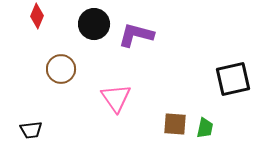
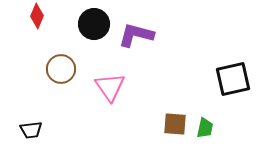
pink triangle: moved 6 px left, 11 px up
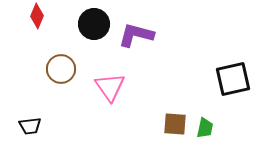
black trapezoid: moved 1 px left, 4 px up
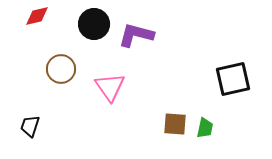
red diamond: rotated 55 degrees clockwise
black trapezoid: rotated 115 degrees clockwise
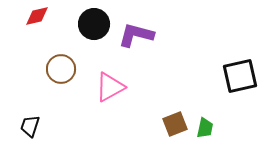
black square: moved 7 px right, 3 px up
pink triangle: rotated 36 degrees clockwise
brown square: rotated 25 degrees counterclockwise
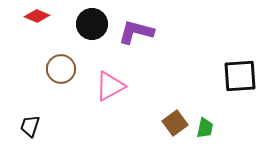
red diamond: rotated 35 degrees clockwise
black circle: moved 2 px left
purple L-shape: moved 3 px up
black square: rotated 9 degrees clockwise
pink triangle: moved 1 px up
brown square: moved 1 px up; rotated 15 degrees counterclockwise
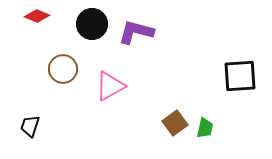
brown circle: moved 2 px right
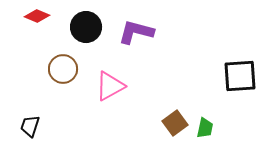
black circle: moved 6 px left, 3 px down
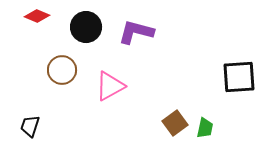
brown circle: moved 1 px left, 1 px down
black square: moved 1 px left, 1 px down
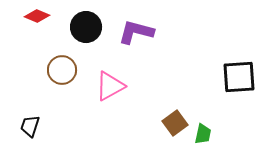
green trapezoid: moved 2 px left, 6 px down
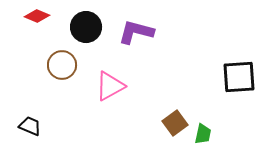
brown circle: moved 5 px up
black trapezoid: rotated 95 degrees clockwise
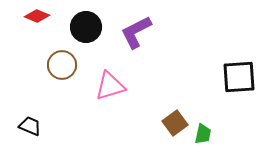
purple L-shape: rotated 42 degrees counterclockwise
pink triangle: rotated 12 degrees clockwise
